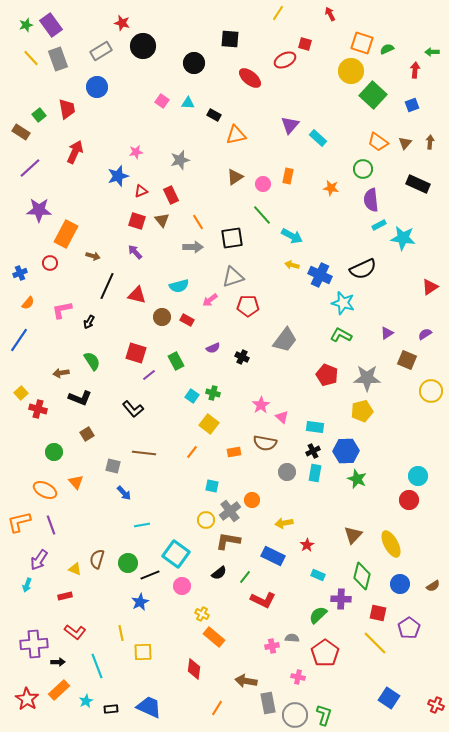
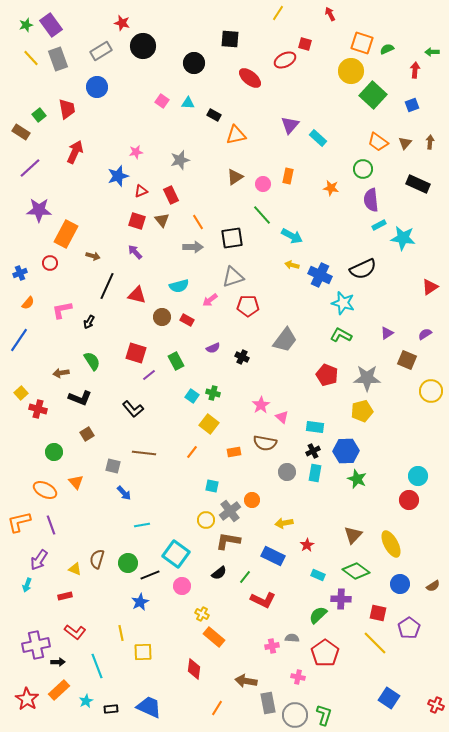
green diamond at (362, 576): moved 6 px left, 5 px up; rotated 68 degrees counterclockwise
purple cross at (34, 644): moved 2 px right, 1 px down; rotated 8 degrees counterclockwise
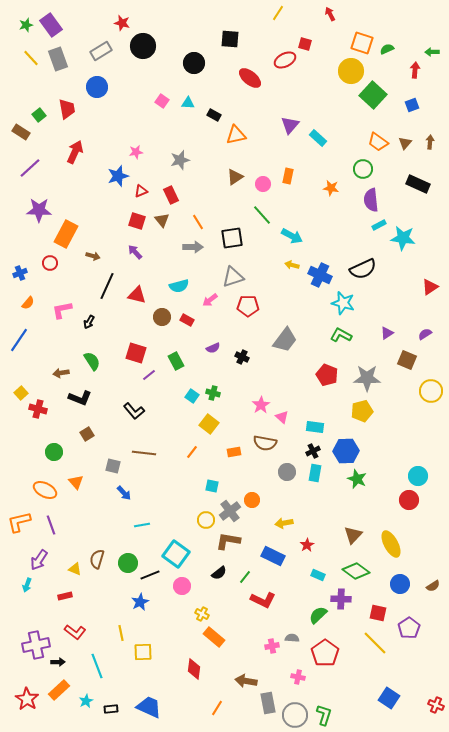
black L-shape at (133, 409): moved 1 px right, 2 px down
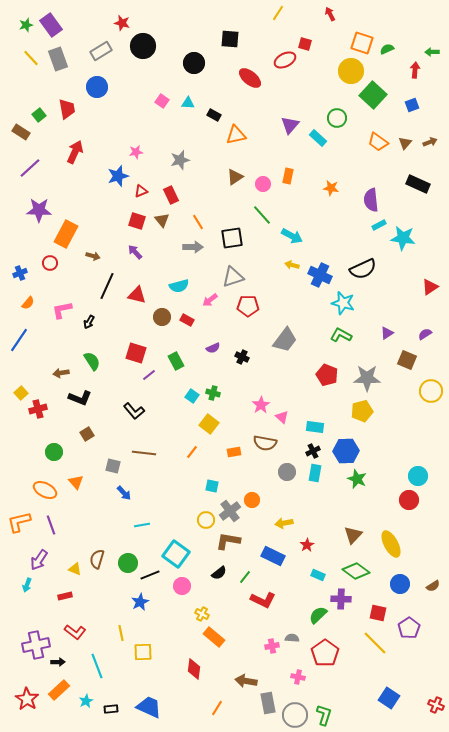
brown arrow at (430, 142): rotated 64 degrees clockwise
green circle at (363, 169): moved 26 px left, 51 px up
red cross at (38, 409): rotated 30 degrees counterclockwise
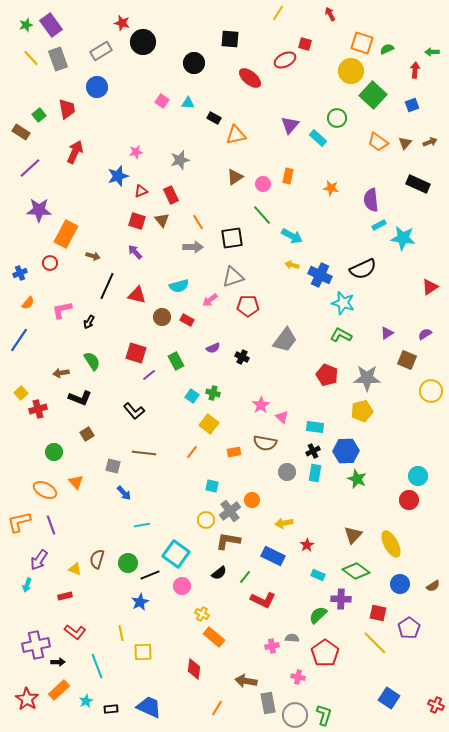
black circle at (143, 46): moved 4 px up
black rectangle at (214, 115): moved 3 px down
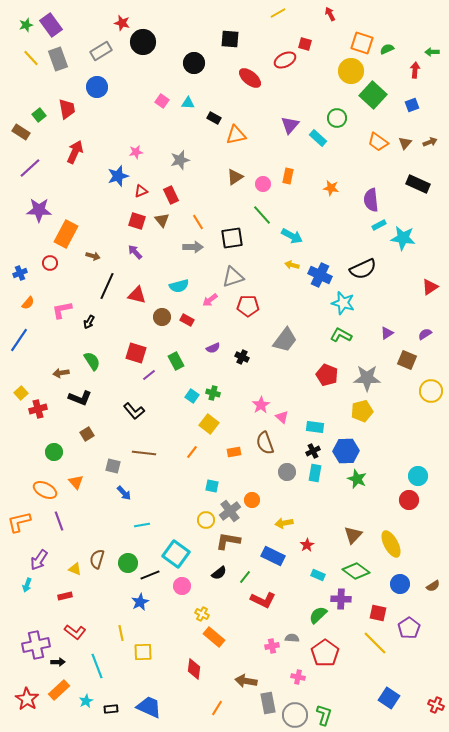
yellow line at (278, 13): rotated 28 degrees clockwise
brown semicircle at (265, 443): rotated 60 degrees clockwise
purple line at (51, 525): moved 8 px right, 4 px up
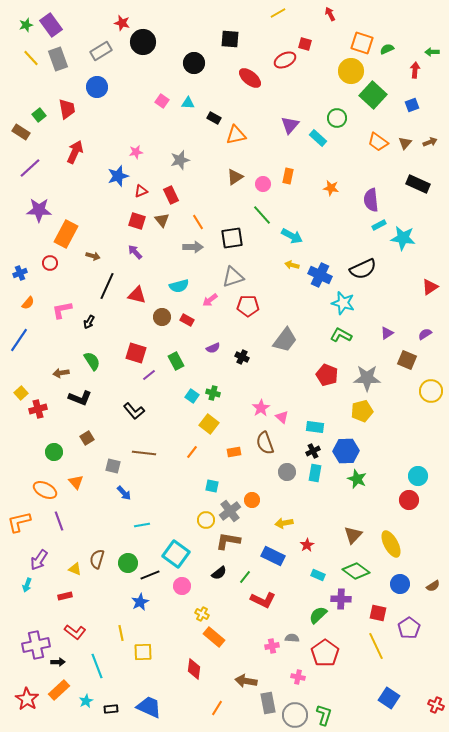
pink star at (261, 405): moved 3 px down
brown square at (87, 434): moved 4 px down
yellow line at (375, 643): moved 1 px right, 3 px down; rotated 20 degrees clockwise
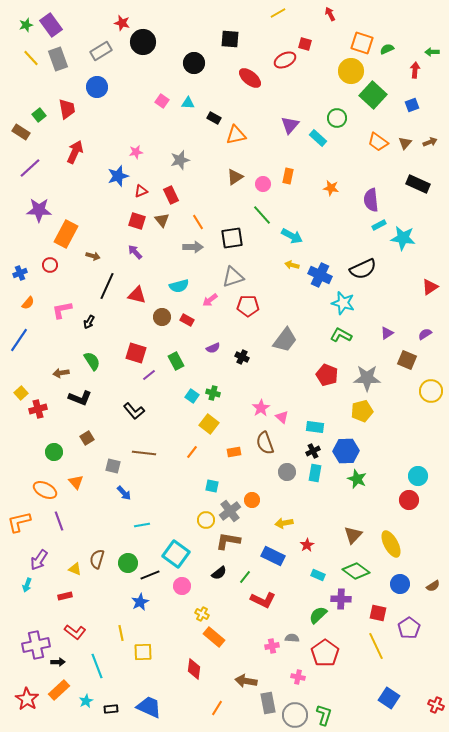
red circle at (50, 263): moved 2 px down
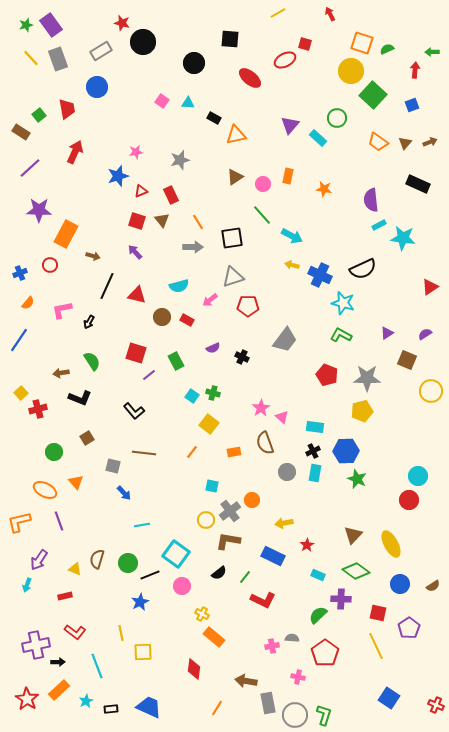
orange star at (331, 188): moved 7 px left, 1 px down
